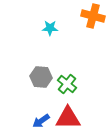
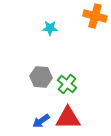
orange cross: moved 2 px right
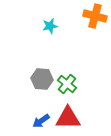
cyan star: moved 2 px up; rotated 14 degrees counterclockwise
gray hexagon: moved 1 px right, 2 px down
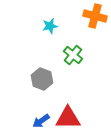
gray hexagon: rotated 15 degrees clockwise
green cross: moved 6 px right, 29 px up
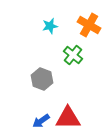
orange cross: moved 6 px left, 9 px down; rotated 15 degrees clockwise
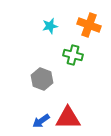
orange cross: rotated 10 degrees counterclockwise
green cross: rotated 24 degrees counterclockwise
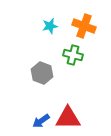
orange cross: moved 5 px left, 1 px down
gray hexagon: moved 6 px up
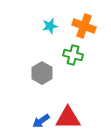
gray hexagon: rotated 10 degrees clockwise
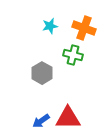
orange cross: moved 2 px down
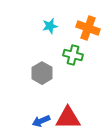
orange cross: moved 4 px right
blue arrow: rotated 12 degrees clockwise
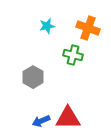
cyan star: moved 3 px left
gray hexagon: moved 9 px left, 4 px down
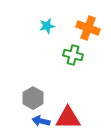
gray hexagon: moved 21 px down
blue arrow: rotated 36 degrees clockwise
